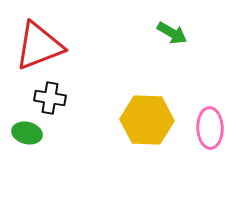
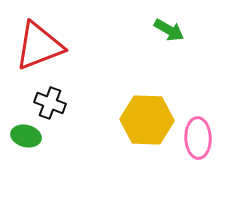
green arrow: moved 3 px left, 3 px up
black cross: moved 5 px down; rotated 12 degrees clockwise
pink ellipse: moved 12 px left, 10 px down
green ellipse: moved 1 px left, 3 px down
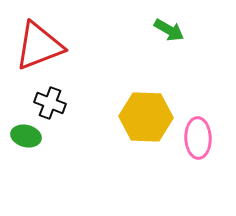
yellow hexagon: moved 1 px left, 3 px up
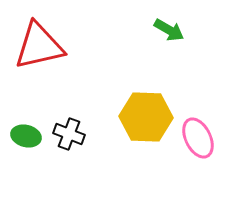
red triangle: rotated 8 degrees clockwise
black cross: moved 19 px right, 31 px down
pink ellipse: rotated 24 degrees counterclockwise
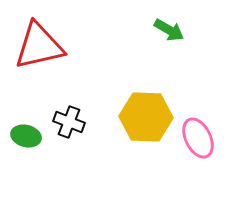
black cross: moved 12 px up
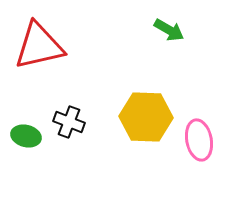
pink ellipse: moved 1 px right, 2 px down; rotated 15 degrees clockwise
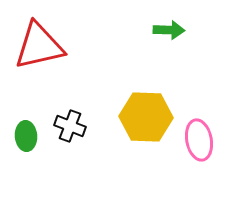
green arrow: rotated 28 degrees counterclockwise
black cross: moved 1 px right, 4 px down
green ellipse: rotated 72 degrees clockwise
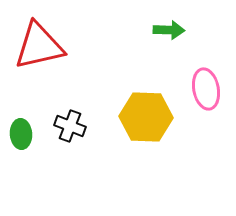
green ellipse: moved 5 px left, 2 px up
pink ellipse: moved 7 px right, 51 px up
